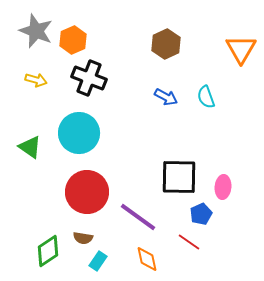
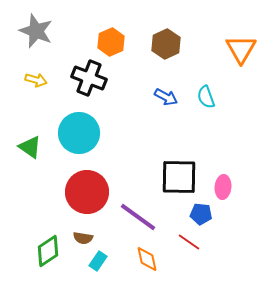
orange hexagon: moved 38 px right, 2 px down
blue pentagon: rotated 30 degrees clockwise
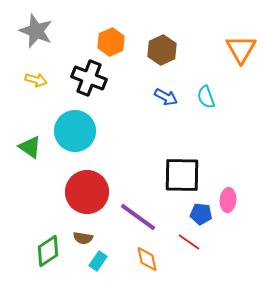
brown hexagon: moved 4 px left, 6 px down
cyan circle: moved 4 px left, 2 px up
black square: moved 3 px right, 2 px up
pink ellipse: moved 5 px right, 13 px down
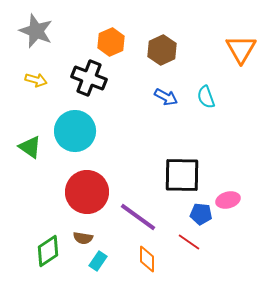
pink ellipse: rotated 70 degrees clockwise
orange diamond: rotated 12 degrees clockwise
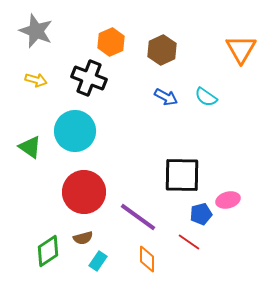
cyan semicircle: rotated 35 degrees counterclockwise
red circle: moved 3 px left
blue pentagon: rotated 20 degrees counterclockwise
brown semicircle: rotated 24 degrees counterclockwise
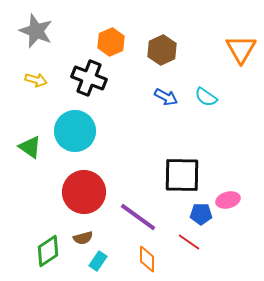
blue pentagon: rotated 15 degrees clockwise
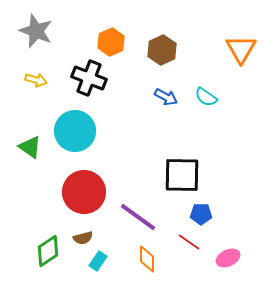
pink ellipse: moved 58 px down; rotated 10 degrees counterclockwise
